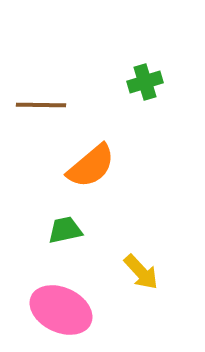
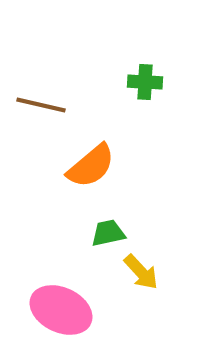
green cross: rotated 20 degrees clockwise
brown line: rotated 12 degrees clockwise
green trapezoid: moved 43 px right, 3 px down
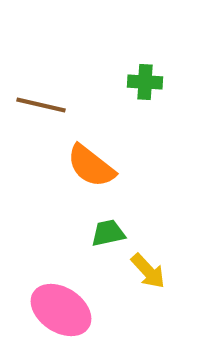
orange semicircle: rotated 78 degrees clockwise
yellow arrow: moved 7 px right, 1 px up
pink ellipse: rotated 8 degrees clockwise
